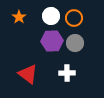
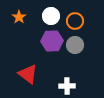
orange circle: moved 1 px right, 3 px down
gray circle: moved 2 px down
white cross: moved 13 px down
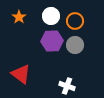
red triangle: moved 7 px left
white cross: rotated 21 degrees clockwise
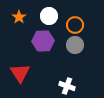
white circle: moved 2 px left
orange circle: moved 4 px down
purple hexagon: moved 9 px left
red triangle: moved 1 px left, 1 px up; rotated 20 degrees clockwise
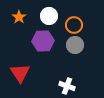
orange circle: moved 1 px left
